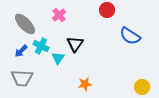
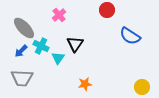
gray ellipse: moved 1 px left, 4 px down
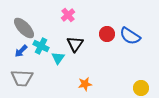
red circle: moved 24 px down
pink cross: moved 9 px right
yellow circle: moved 1 px left, 1 px down
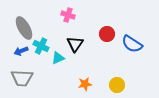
pink cross: rotated 32 degrees counterclockwise
gray ellipse: rotated 15 degrees clockwise
blue semicircle: moved 2 px right, 8 px down
blue arrow: rotated 24 degrees clockwise
cyan triangle: rotated 32 degrees clockwise
yellow circle: moved 24 px left, 3 px up
